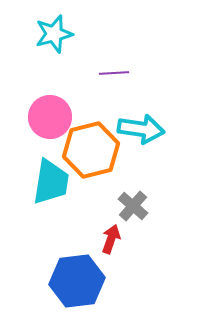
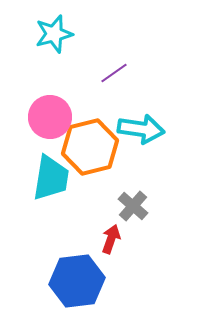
purple line: rotated 32 degrees counterclockwise
orange hexagon: moved 1 px left, 3 px up
cyan trapezoid: moved 4 px up
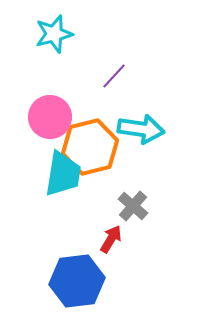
purple line: moved 3 px down; rotated 12 degrees counterclockwise
cyan trapezoid: moved 12 px right, 4 px up
red arrow: rotated 12 degrees clockwise
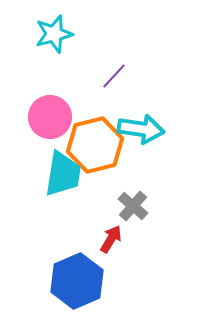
orange hexagon: moved 5 px right, 2 px up
blue hexagon: rotated 16 degrees counterclockwise
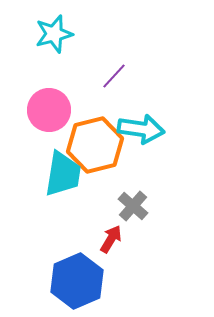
pink circle: moved 1 px left, 7 px up
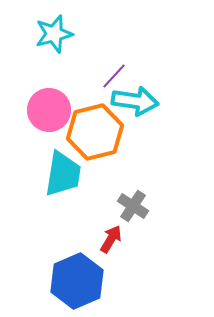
cyan arrow: moved 6 px left, 28 px up
orange hexagon: moved 13 px up
gray cross: rotated 8 degrees counterclockwise
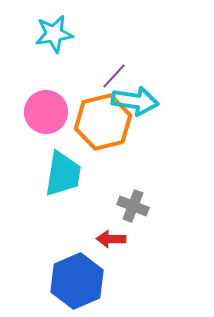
cyan star: rotated 6 degrees clockwise
pink circle: moved 3 px left, 2 px down
orange hexagon: moved 8 px right, 10 px up
gray cross: rotated 12 degrees counterclockwise
red arrow: rotated 120 degrees counterclockwise
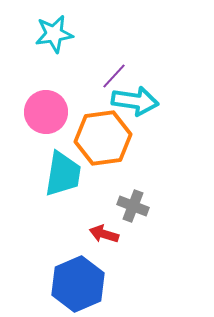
orange hexagon: moved 16 px down; rotated 6 degrees clockwise
red arrow: moved 7 px left, 5 px up; rotated 16 degrees clockwise
blue hexagon: moved 1 px right, 3 px down
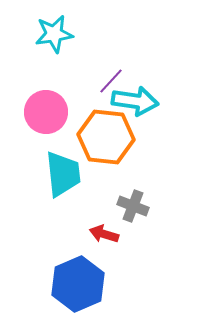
purple line: moved 3 px left, 5 px down
orange hexagon: moved 3 px right, 1 px up; rotated 14 degrees clockwise
cyan trapezoid: rotated 15 degrees counterclockwise
